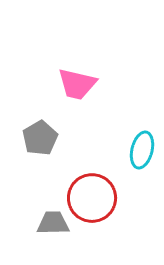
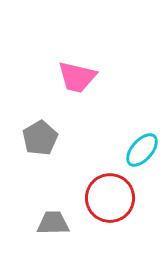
pink trapezoid: moved 7 px up
cyan ellipse: rotated 27 degrees clockwise
red circle: moved 18 px right
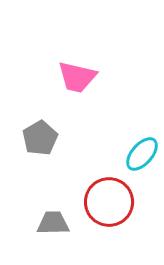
cyan ellipse: moved 4 px down
red circle: moved 1 px left, 4 px down
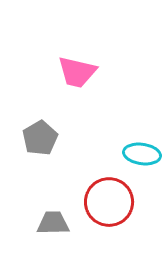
pink trapezoid: moved 5 px up
cyan ellipse: rotated 57 degrees clockwise
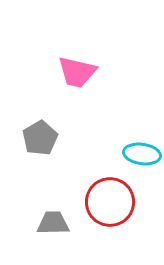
red circle: moved 1 px right
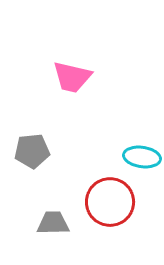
pink trapezoid: moved 5 px left, 5 px down
gray pentagon: moved 8 px left, 13 px down; rotated 24 degrees clockwise
cyan ellipse: moved 3 px down
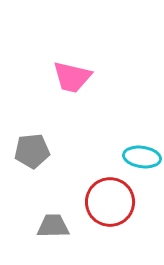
gray trapezoid: moved 3 px down
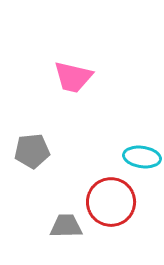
pink trapezoid: moved 1 px right
red circle: moved 1 px right
gray trapezoid: moved 13 px right
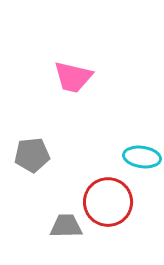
gray pentagon: moved 4 px down
red circle: moved 3 px left
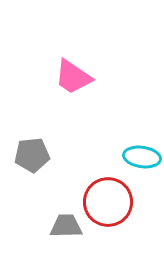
pink trapezoid: rotated 21 degrees clockwise
